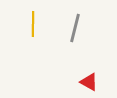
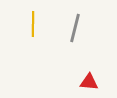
red triangle: rotated 24 degrees counterclockwise
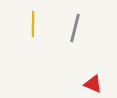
red triangle: moved 4 px right, 2 px down; rotated 18 degrees clockwise
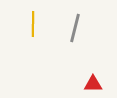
red triangle: rotated 24 degrees counterclockwise
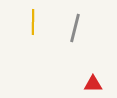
yellow line: moved 2 px up
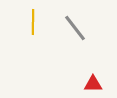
gray line: rotated 52 degrees counterclockwise
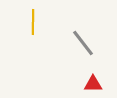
gray line: moved 8 px right, 15 px down
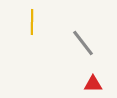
yellow line: moved 1 px left
